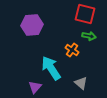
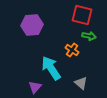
red square: moved 3 px left, 1 px down
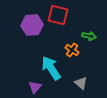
red square: moved 24 px left
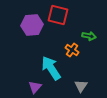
gray triangle: moved 3 px down; rotated 24 degrees clockwise
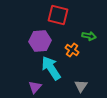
purple hexagon: moved 8 px right, 16 px down
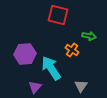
purple hexagon: moved 15 px left, 13 px down
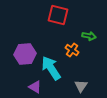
purple triangle: rotated 40 degrees counterclockwise
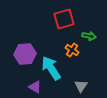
red square: moved 6 px right, 4 px down; rotated 30 degrees counterclockwise
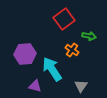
red square: rotated 20 degrees counterclockwise
cyan arrow: moved 1 px right, 1 px down
purple triangle: moved 1 px up; rotated 16 degrees counterclockwise
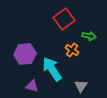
purple triangle: moved 3 px left
